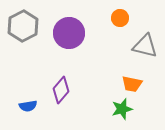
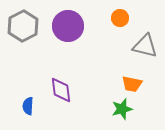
purple circle: moved 1 px left, 7 px up
purple diamond: rotated 48 degrees counterclockwise
blue semicircle: rotated 102 degrees clockwise
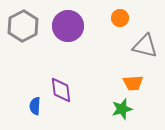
orange trapezoid: moved 1 px right, 1 px up; rotated 15 degrees counterclockwise
blue semicircle: moved 7 px right
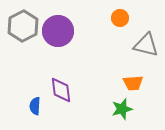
purple circle: moved 10 px left, 5 px down
gray triangle: moved 1 px right, 1 px up
